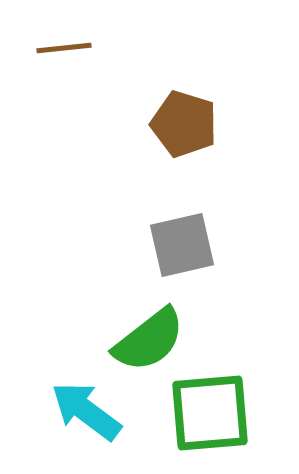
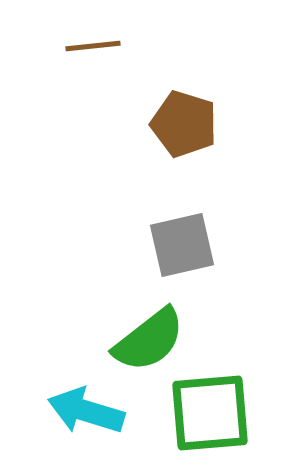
brown line: moved 29 px right, 2 px up
cyan arrow: rotated 20 degrees counterclockwise
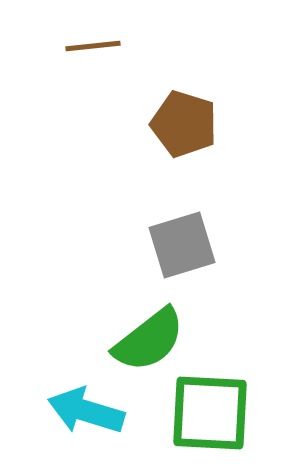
gray square: rotated 4 degrees counterclockwise
green square: rotated 8 degrees clockwise
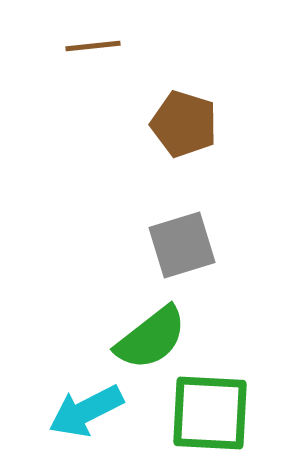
green semicircle: moved 2 px right, 2 px up
cyan arrow: rotated 44 degrees counterclockwise
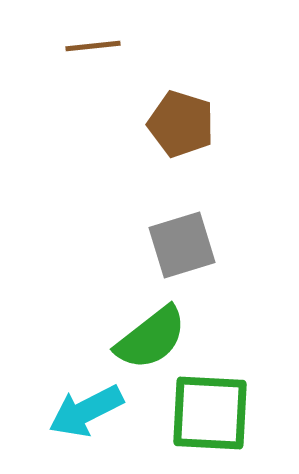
brown pentagon: moved 3 px left
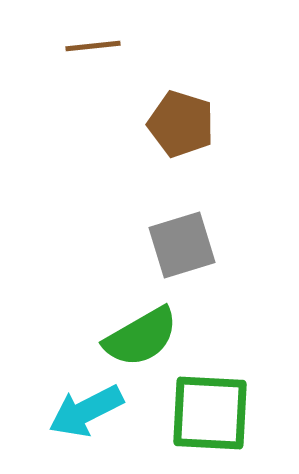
green semicircle: moved 10 px left, 1 px up; rotated 8 degrees clockwise
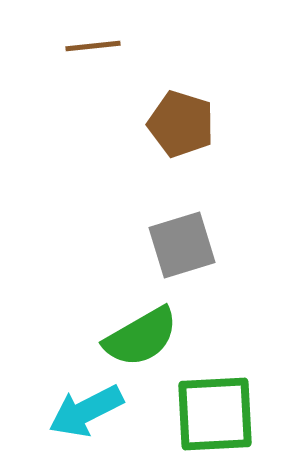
green square: moved 5 px right, 1 px down; rotated 6 degrees counterclockwise
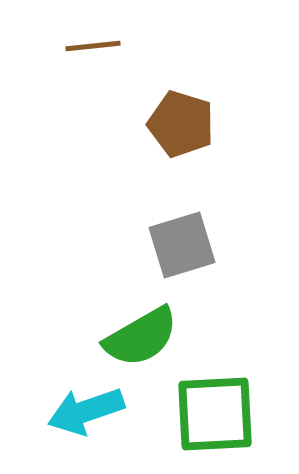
cyan arrow: rotated 8 degrees clockwise
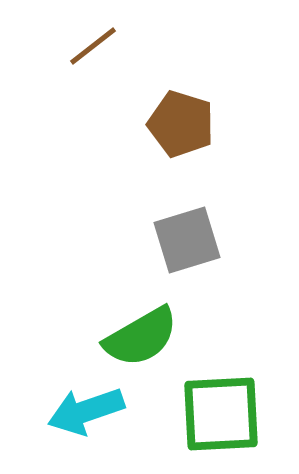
brown line: rotated 32 degrees counterclockwise
gray square: moved 5 px right, 5 px up
green square: moved 6 px right
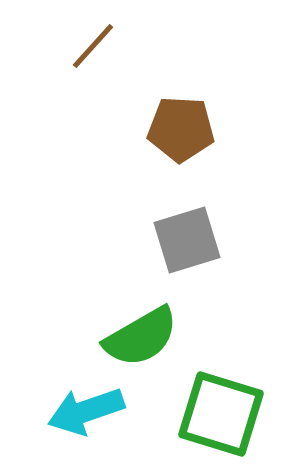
brown line: rotated 10 degrees counterclockwise
brown pentagon: moved 5 px down; rotated 14 degrees counterclockwise
green square: rotated 20 degrees clockwise
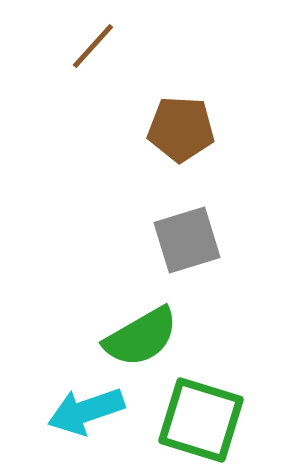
green square: moved 20 px left, 6 px down
